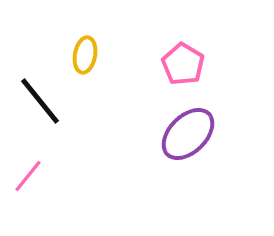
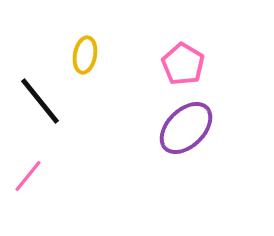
purple ellipse: moved 2 px left, 6 px up
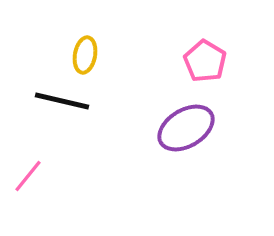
pink pentagon: moved 22 px right, 3 px up
black line: moved 22 px right; rotated 38 degrees counterclockwise
purple ellipse: rotated 14 degrees clockwise
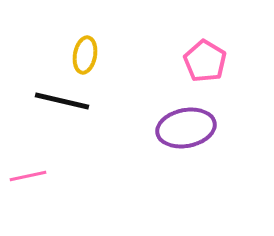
purple ellipse: rotated 20 degrees clockwise
pink line: rotated 39 degrees clockwise
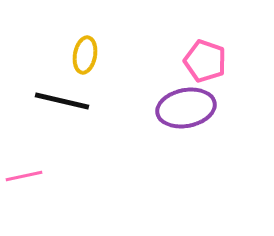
pink pentagon: rotated 12 degrees counterclockwise
purple ellipse: moved 20 px up
pink line: moved 4 px left
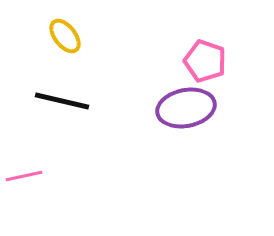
yellow ellipse: moved 20 px left, 19 px up; rotated 48 degrees counterclockwise
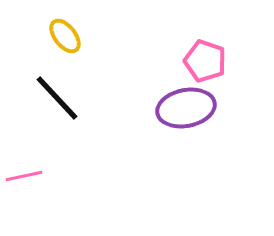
black line: moved 5 px left, 3 px up; rotated 34 degrees clockwise
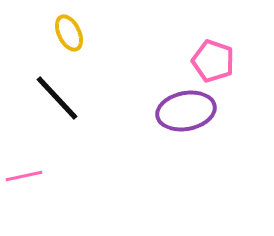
yellow ellipse: moved 4 px right, 3 px up; rotated 12 degrees clockwise
pink pentagon: moved 8 px right
purple ellipse: moved 3 px down
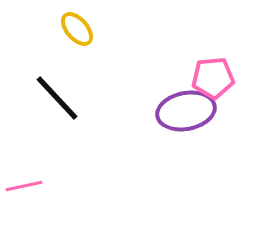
yellow ellipse: moved 8 px right, 4 px up; rotated 15 degrees counterclockwise
pink pentagon: moved 17 px down; rotated 24 degrees counterclockwise
pink line: moved 10 px down
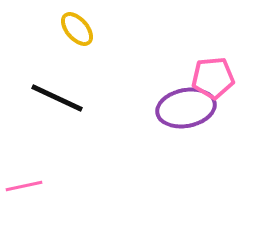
black line: rotated 22 degrees counterclockwise
purple ellipse: moved 3 px up
